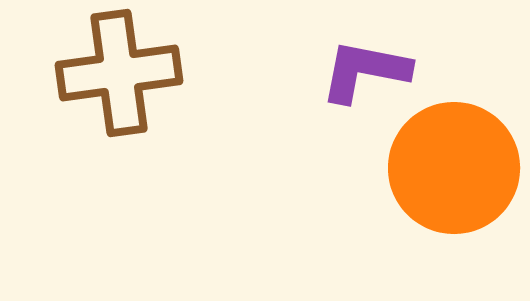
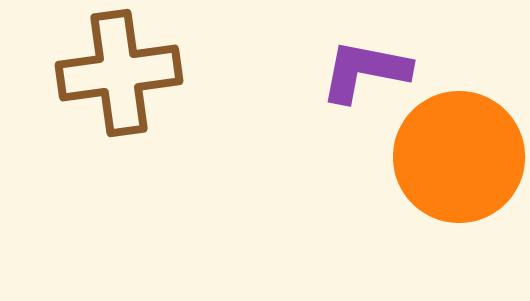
orange circle: moved 5 px right, 11 px up
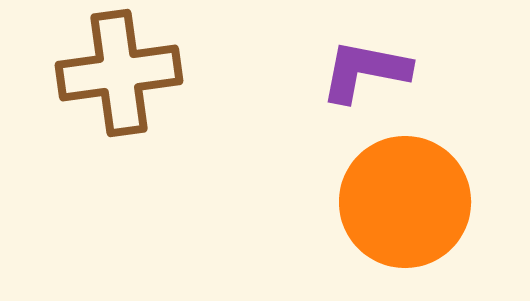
orange circle: moved 54 px left, 45 px down
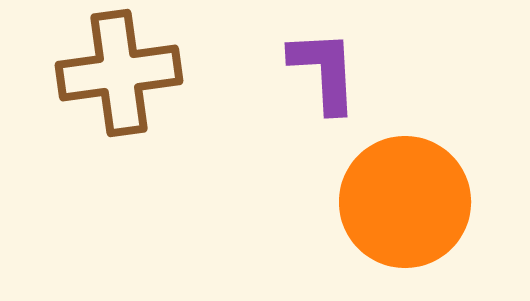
purple L-shape: moved 41 px left; rotated 76 degrees clockwise
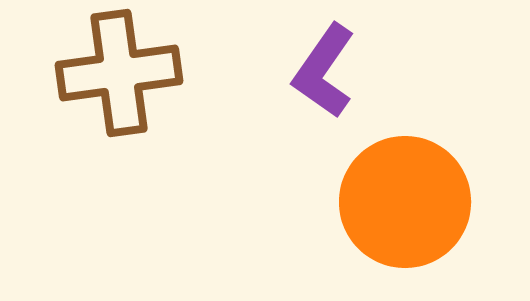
purple L-shape: rotated 142 degrees counterclockwise
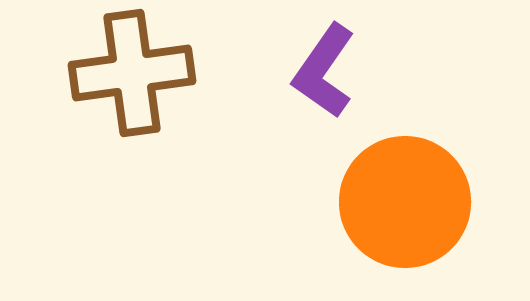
brown cross: moved 13 px right
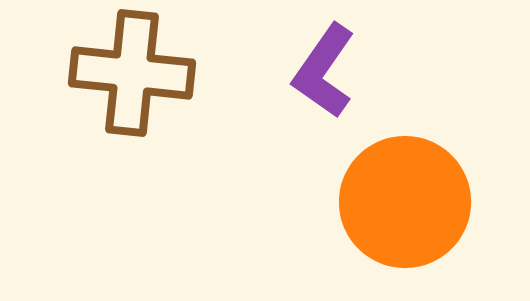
brown cross: rotated 14 degrees clockwise
